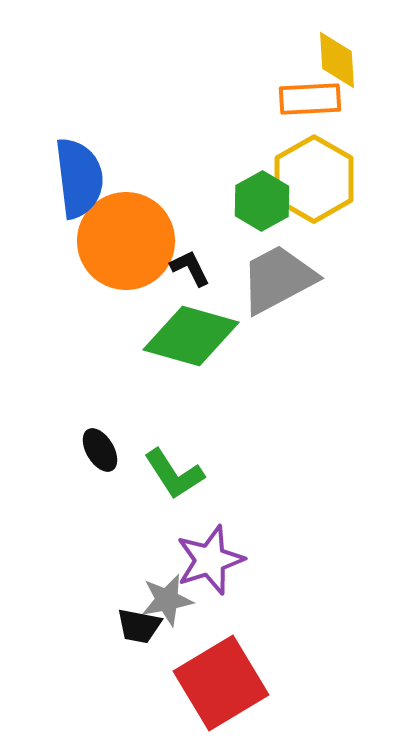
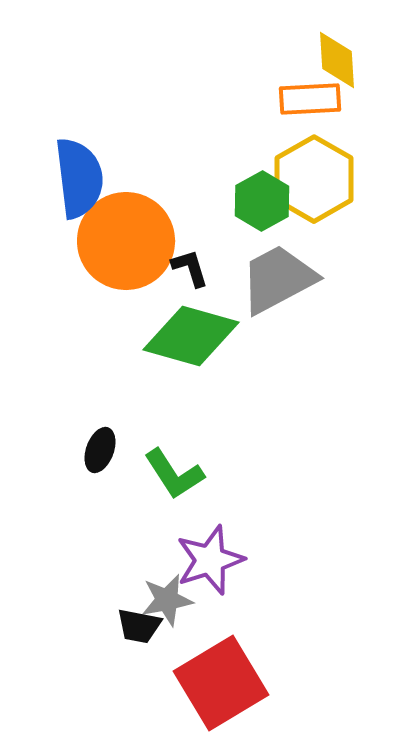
black L-shape: rotated 9 degrees clockwise
black ellipse: rotated 51 degrees clockwise
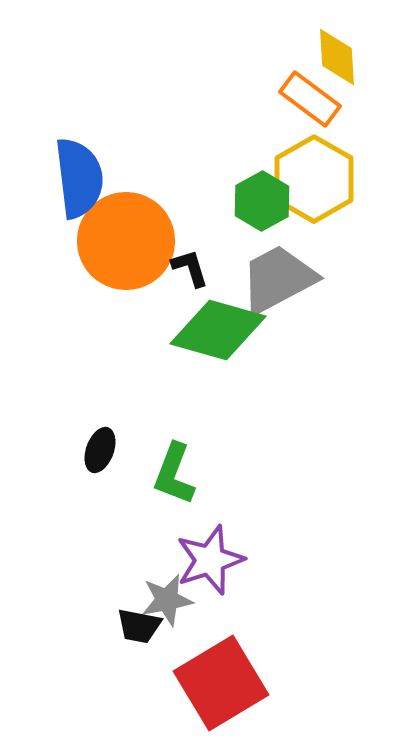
yellow diamond: moved 3 px up
orange rectangle: rotated 40 degrees clockwise
green diamond: moved 27 px right, 6 px up
green L-shape: rotated 54 degrees clockwise
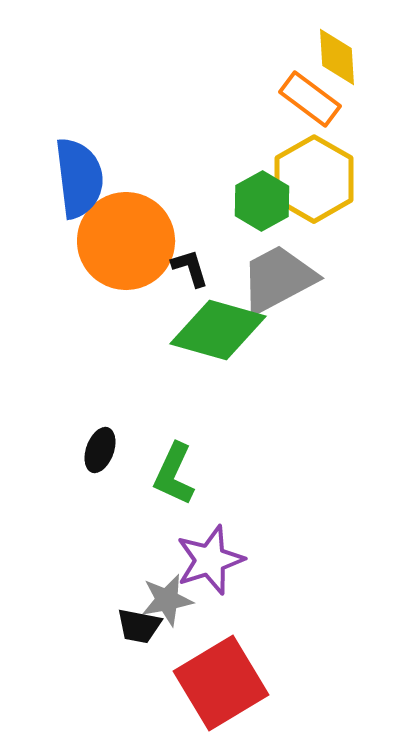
green L-shape: rotated 4 degrees clockwise
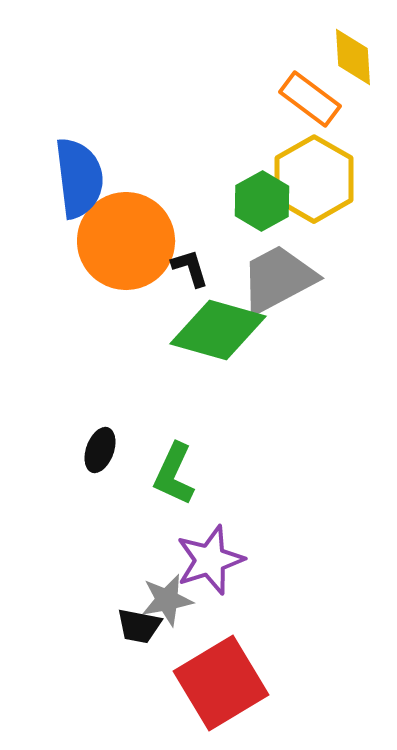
yellow diamond: moved 16 px right
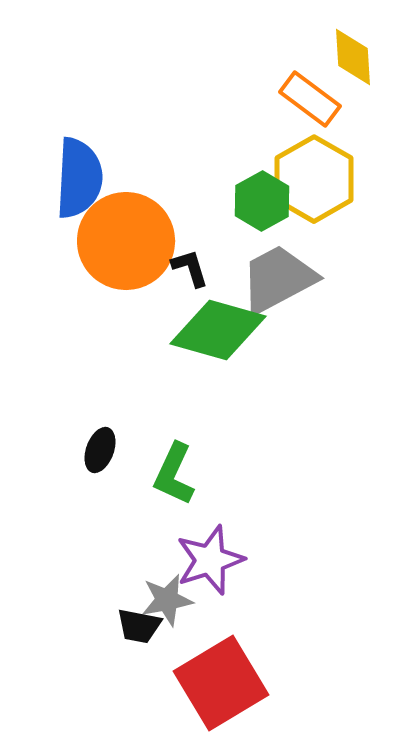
blue semicircle: rotated 10 degrees clockwise
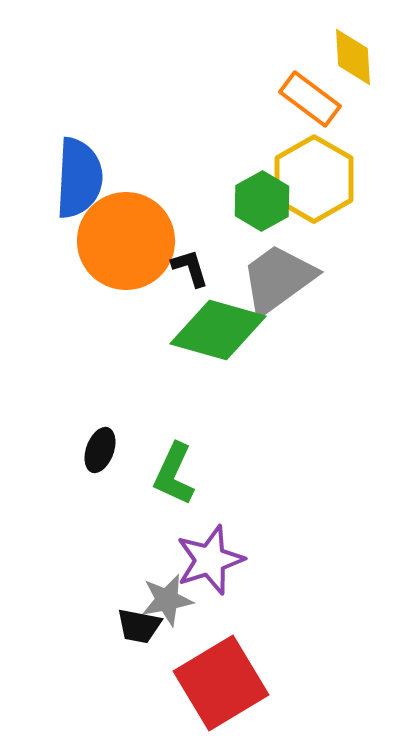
gray trapezoid: rotated 8 degrees counterclockwise
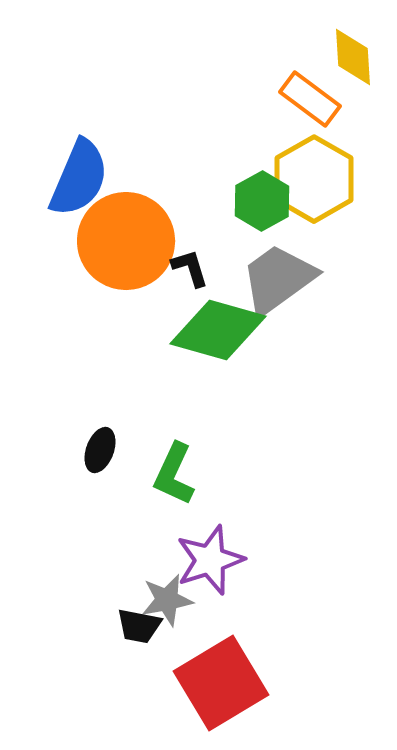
blue semicircle: rotated 20 degrees clockwise
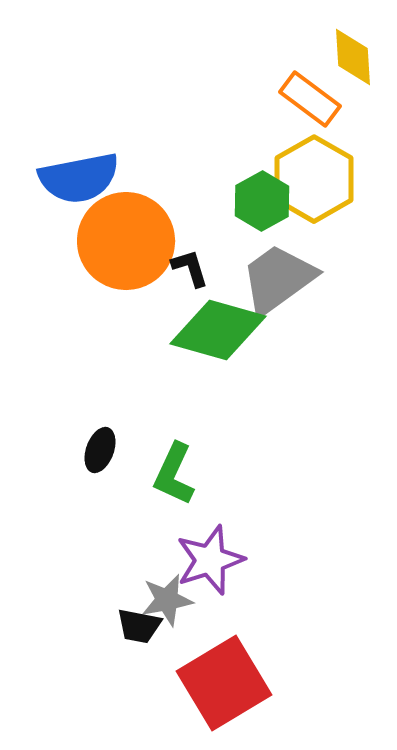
blue semicircle: rotated 56 degrees clockwise
red square: moved 3 px right
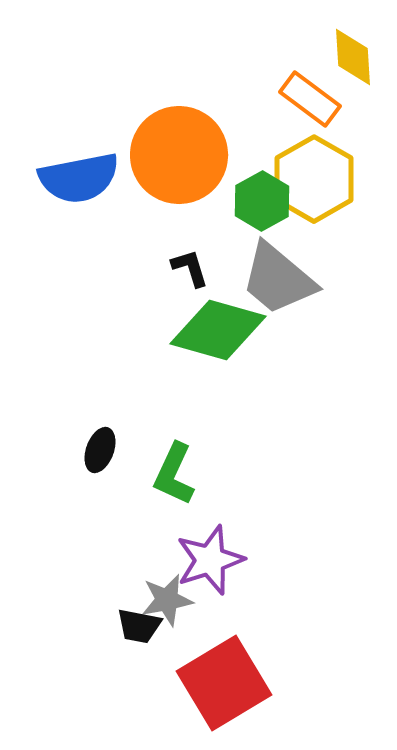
orange circle: moved 53 px right, 86 px up
gray trapezoid: rotated 104 degrees counterclockwise
